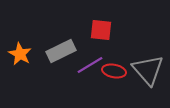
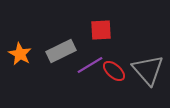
red square: rotated 10 degrees counterclockwise
red ellipse: rotated 30 degrees clockwise
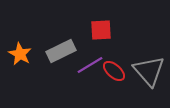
gray triangle: moved 1 px right, 1 px down
